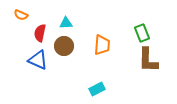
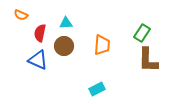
green rectangle: rotated 54 degrees clockwise
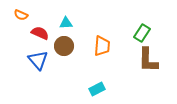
red semicircle: rotated 102 degrees clockwise
orange trapezoid: moved 1 px down
blue triangle: rotated 25 degrees clockwise
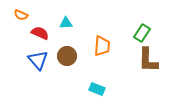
brown circle: moved 3 px right, 10 px down
cyan rectangle: rotated 49 degrees clockwise
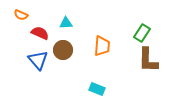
brown circle: moved 4 px left, 6 px up
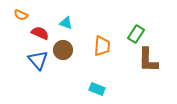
cyan triangle: rotated 24 degrees clockwise
green rectangle: moved 6 px left, 1 px down
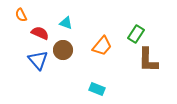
orange semicircle: rotated 40 degrees clockwise
orange trapezoid: rotated 35 degrees clockwise
